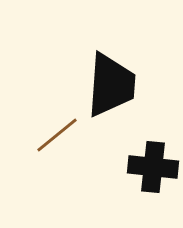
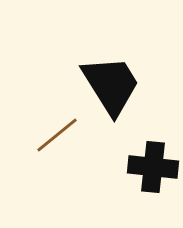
black trapezoid: rotated 36 degrees counterclockwise
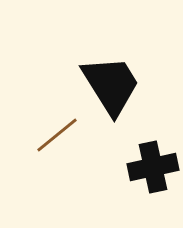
black cross: rotated 18 degrees counterclockwise
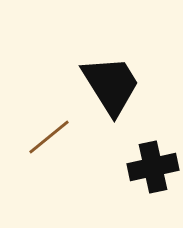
brown line: moved 8 px left, 2 px down
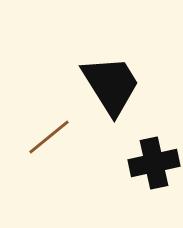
black cross: moved 1 px right, 4 px up
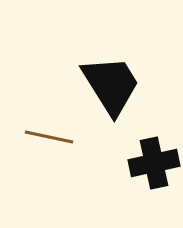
brown line: rotated 51 degrees clockwise
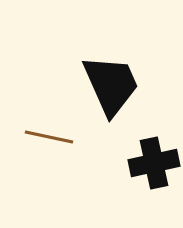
black trapezoid: rotated 8 degrees clockwise
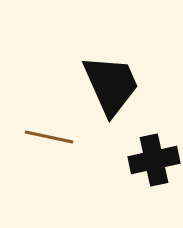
black cross: moved 3 px up
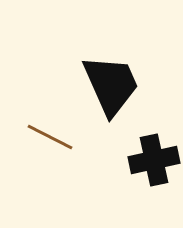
brown line: moved 1 px right; rotated 15 degrees clockwise
